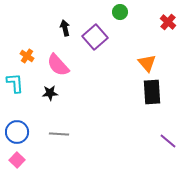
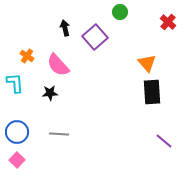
purple line: moved 4 px left
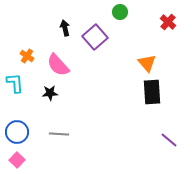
purple line: moved 5 px right, 1 px up
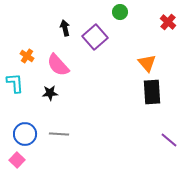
blue circle: moved 8 px right, 2 px down
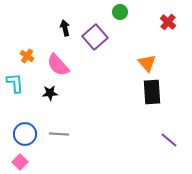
pink square: moved 3 px right, 2 px down
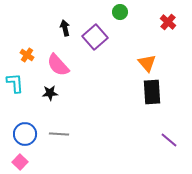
orange cross: moved 1 px up
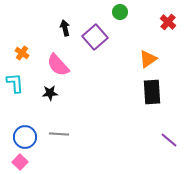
orange cross: moved 5 px left, 2 px up
orange triangle: moved 1 px right, 4 px up; rotated 36 degrees clockwise
blue circle: moved 3 px down
